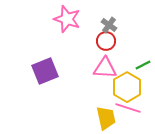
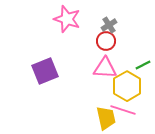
gray cross: rotated 21 degrees clockwise
yellow hexagon: moved 1 px up
pink line: moved 5 px left, 2 px down
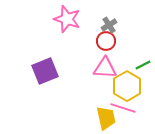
pink line: moved 2 px up
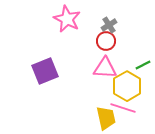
pink star: rotated 8 degrees clockwise
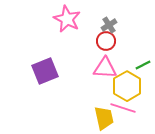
yellow trapezoid: moved 2 px left
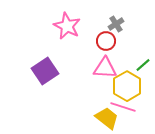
pink star: moved 7 px down
gray cross: moved 7 px right, 1 px up
green line: rotated 14 degrees counterclockwise
purple square: rotated 12 degrees counterclockwise
pink line: moved 1 px up
yellow trapezoid: moved 3 px right; rotated 40 degrees counterclockwise
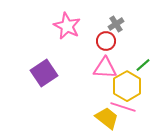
purple square: moved 1 px left, 2 px down
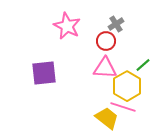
purple square: rotated 28 degrees clockwise
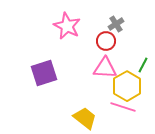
green line: rotated 21 degrees counterclockwise
purple square: rotated 12 degrees counterclockwise
yellow trapezoid: moved 22 px left
